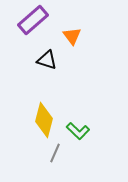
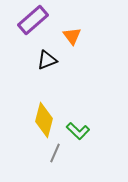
black triangle: rotated 40 degrees counterclockwise
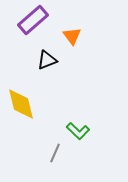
yellow diamond: moved 23 px left, 16 px up; rotated 28 degrees counterclockwise
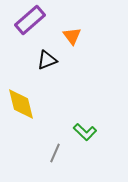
purple rectangle: moved 3 px left
green L-shape: moved 7 px right, 1 px down
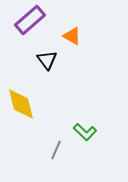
orange triangle: rotated 24 degrees counterclockwise
black triangle: rotated 45 degrees counterclockwise
gray line: moved 1 px right, 3 px up
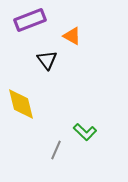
purple rectangle: rotated 20 degrees clockwise
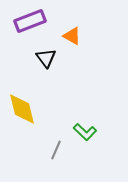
purple rectangle: moved 1 px down
black triangle: moved 1 px left, 2 px up
yellow diamond: moved 1 px right, 5 px down
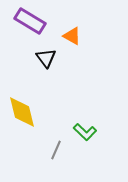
purple rectangle: rotated 52 degrees clockwise
yellow diamond: moved 3 px down
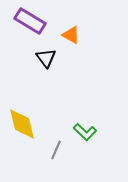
orange triangle: moved 1 px left, 1 px up
yellow diamond: moved 12 px down
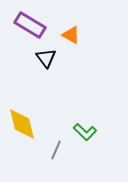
purple rectangle: moved 4 px down
